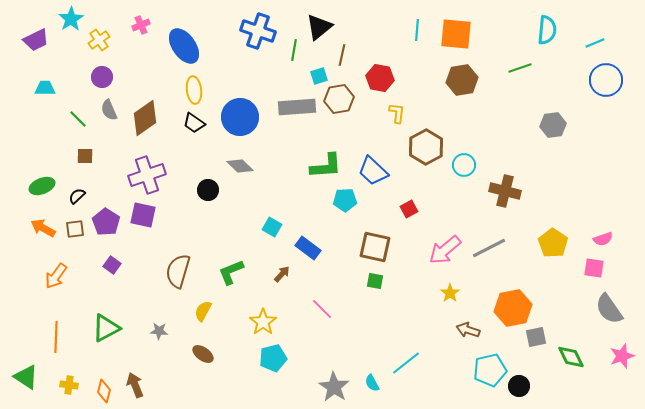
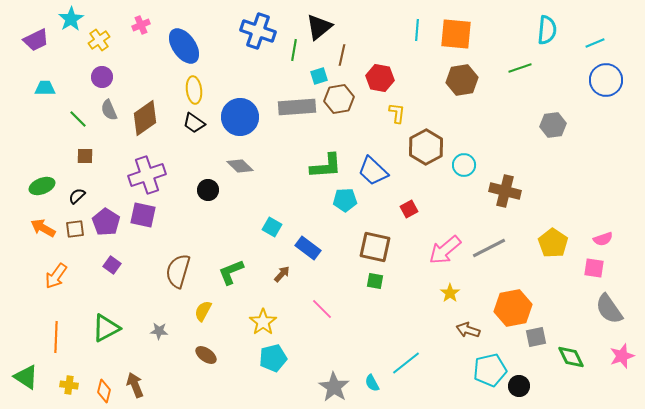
brown ellipse at (203, 354): moved 3 px right, 1 px down
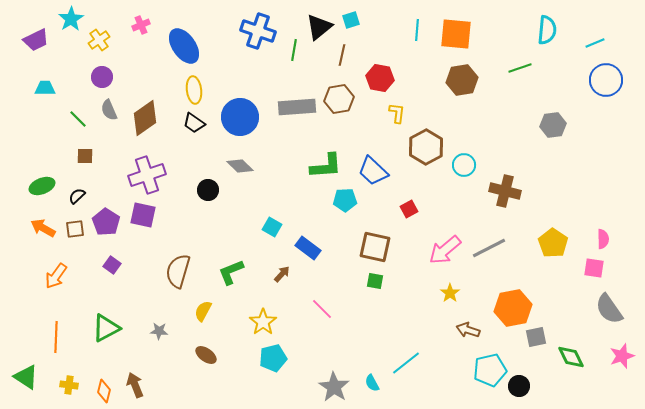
cyan square at (319, 76): moved 32 px right, 56 px up
pink semicircle at (603, 239): rotated 72 degrees counterclockwise
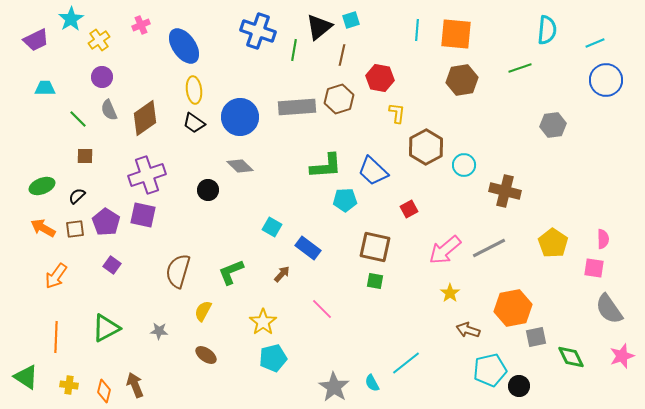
brown hexagon at (339, 99): rotated 8 degrees counterclockwise
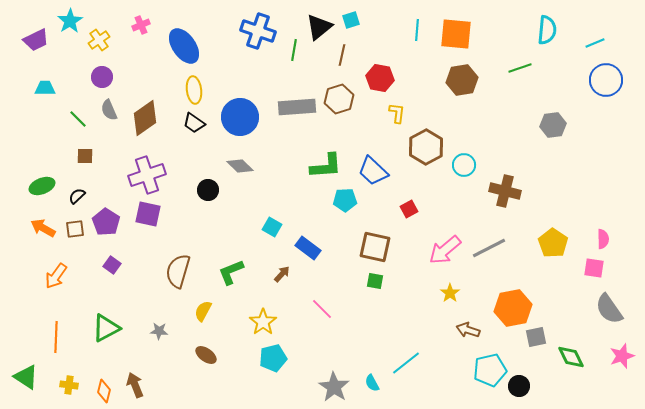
cyan star at (71, 19): moved 1 px left, 2 px down
purple square at (143, 215): moved 5 px right, 1 px up
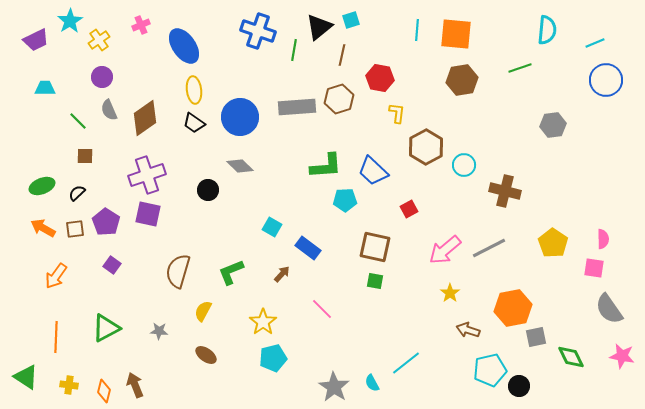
green line at (78, 119): moved 2 px down
black semicircle at (77, 196): moved 3 px up
pink star at (622, 356): rotated 30 degrees clockwise
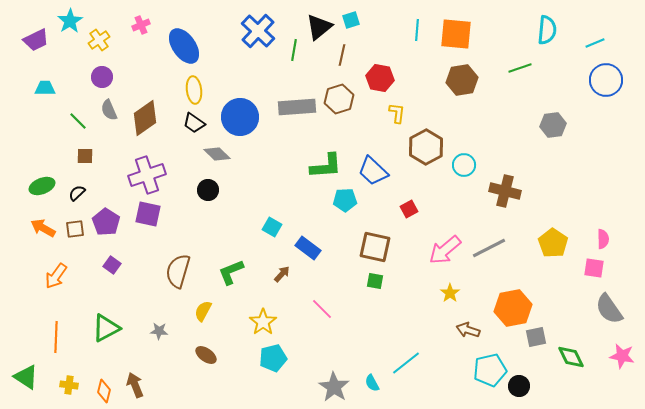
blue cross at (258, 31): rotated 24 degrees clockwise
gray diamond at (240, 166): moved 23 px left, 12 px up
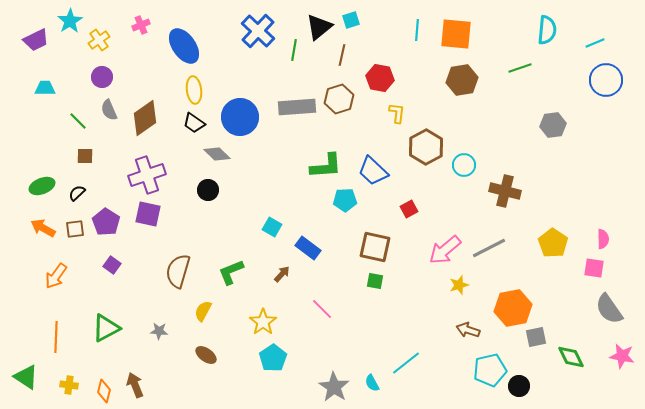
yellow star at (450, 293): moved 9 px right, 8 px up; rotated 18 degrees clockwise
cyan pentagon at (273, 358): rotated 20 degrees counterclockwise
